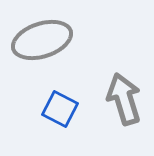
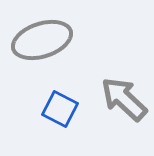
gray arrow: rotated 30 degrees counterclockwise
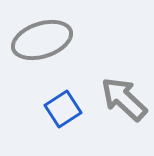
blue square: moved 3 px right; rotated 30 degrees clockwise
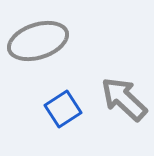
gray ellipse: moved 4 px left, 1 px down
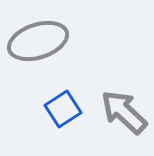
gray arrow: moved 13 px down
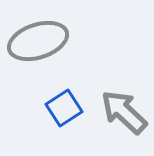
blue square: moved 1 px right, 1 px up
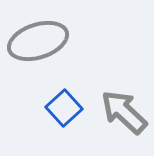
blue square: rotated 9 degrees counterclockwise
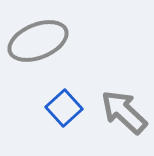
gray ellipse: rotated 4 degrees counterclockwise
